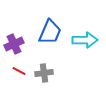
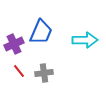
blue trapezoid: moved 9 px left
red line: rotated 24 degrees clockwise
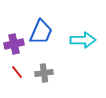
cyan arrow: moved 2 px left
purple cross: rotated 12 degrees clockwise
red line: moved 2 px left, 1 px down
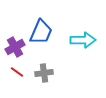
purple cross: moved 1 px right, 3 px down; rotated 18 degrees counterclockwise
red line: rotated 16 degrees counterclockwise
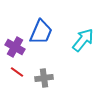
cyan arrow: rotated 50 degrees counterclockwise
purple cross: rotated 30 degrees counterclockwise
gray cross: moved 5 px down
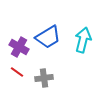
blue trapezoid: moved 7 px right, 5 px down; rotated 36 degrees clockwise
cyan arrow: rotated 25 degrees counterclockwise
purple cross: moved 4 px right
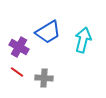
blue trapezoid: moved 5 px up
gray cross: rotated 12 degrees clockwise
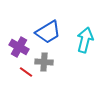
cyan arrow: moved 2 px right
red line: moved 9 px right
gray cross: moved 16 px up
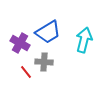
cyan arrow: moved 1 px left
purple cross: moved 1 px right, 4 px up
red line: rotated 16 degrees clockwise
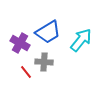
cyan arrow: moved 3 px left; rotated 25 degrees clockwise
